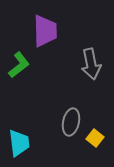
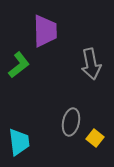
cyan trapezoid: moved 1 px up
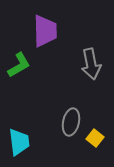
green L-shape: rotated 8 degrees clockwise
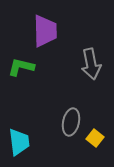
green L-shape: moved 2 px right, 2 px down; rotated 136 degrees counterclockwise
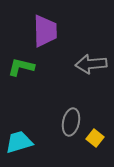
gray arrow: rotated 96 degrees clockwise
cyan trapezoid: rotated 100 degrees counterclockwise
